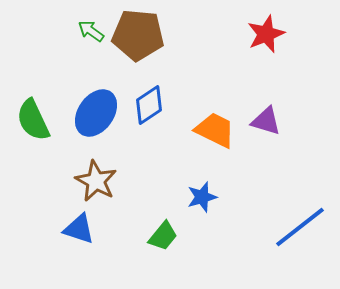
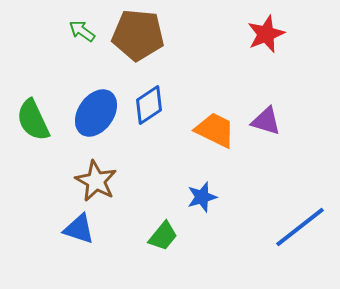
green arrow: moved 9 px left
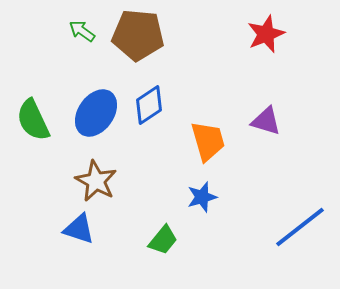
orange trapezoid: moved 7 px left, 11 px down; rotated 48 degrees clockwise
green trapezoid: moved 4 px down
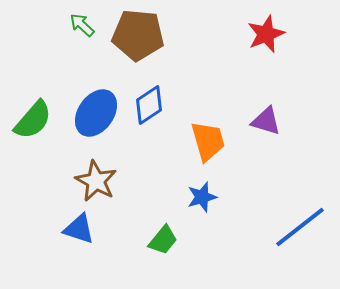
green arrow: moved 6 px up; rotated 8 degrees clockwise
green semicircle: rotated 114 degrees counterclockwise
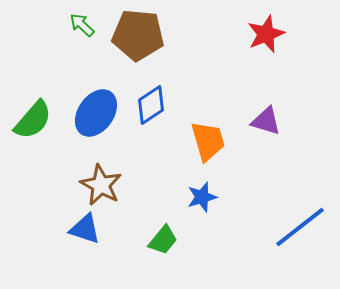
blue diamond: moved 2 px right
brown star: moved 5 px right, 4 px down
blue triangle: moved 6 px right
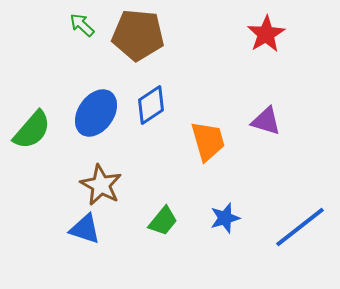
red star: rotated 9 degrees counterclockwise
green semicircle: moved 1 px left, 10 px down
blue star: moved 23 px right, 21 px down
green trapezoid: moved 19 px up
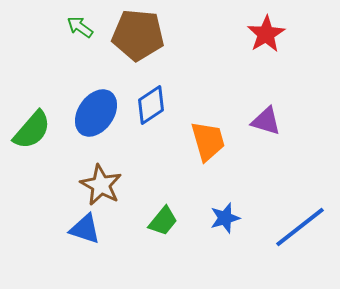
green arrow: moved 2 px left, 2 px down; rotated 8 degrees counterclockwise
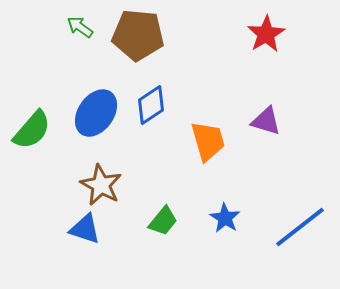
blue star: rotated 24 degrees counterclockwise
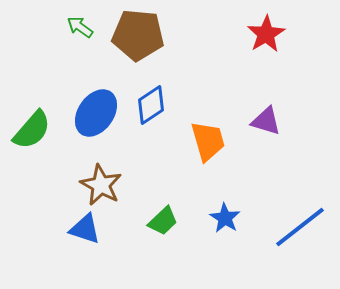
green trapezoid: rotated 8 degrees clockwise
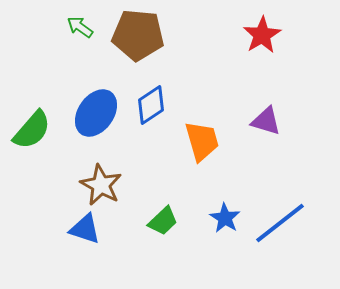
red star: moved 4 px left, 1 px down
orange trapezoid: moved 6 px left
blue line: moved 20 px left, 4 px up
